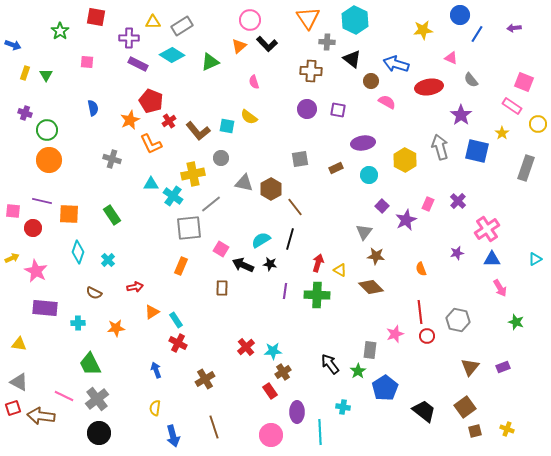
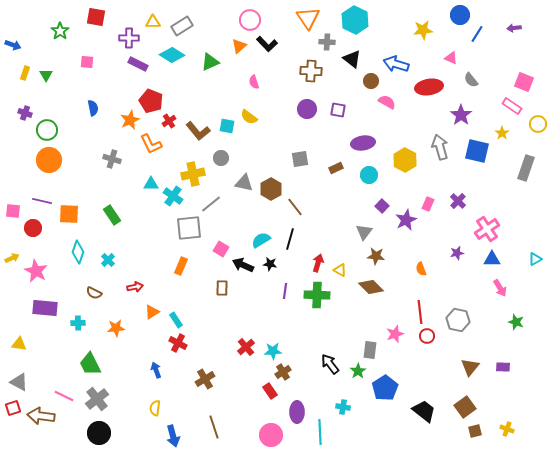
purple rectangle at (503, 367): rotated 24 degrees clockwise
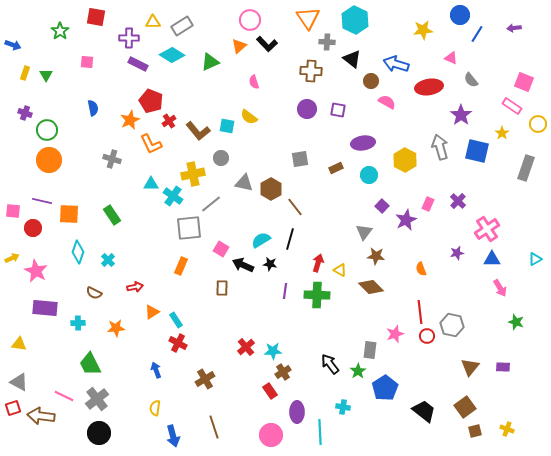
gray hexagon at (458, 320): moved 6 px left, 5 px down
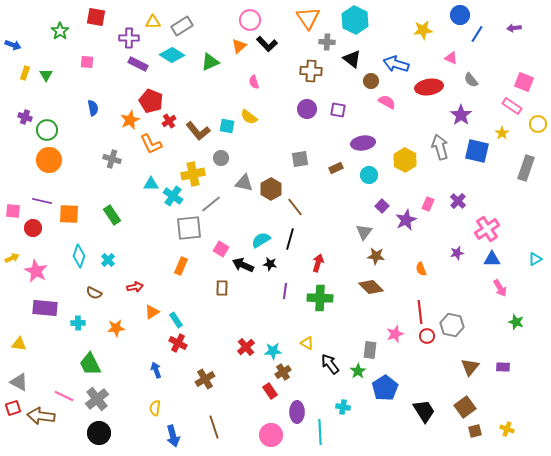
purple cross at (25, 113): moved 4 px down
cyan diamond at (78, 252): moved 1 px right, 4 px down
yellow triangle at (340, 270): moved 33 px left, 73 px down
green cross at (317, 295): moved 3 px right, 3 px down
black trapezoid at (424, 411): rotated 20 degrees clockwise
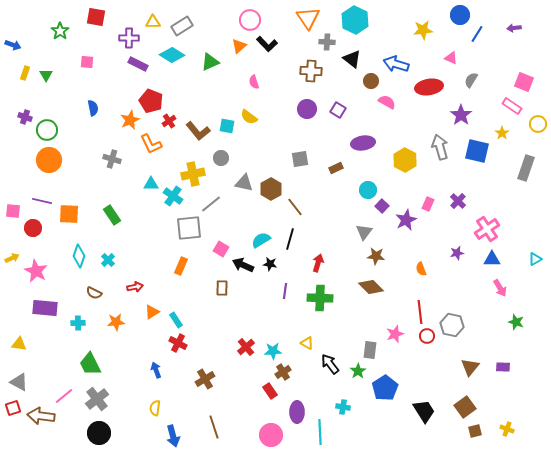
gray semicircle at (471, 80): rotated 70 degrees clockwise
purple square at (338, 110): rotated 21 degrees clockwise
cyan circle at (369, 175): moved 1 px left, 15 px down
orange star at (116, 328): moved 6 px up
pink line at (64, 396): rotated 66 degrees counterclockwise
